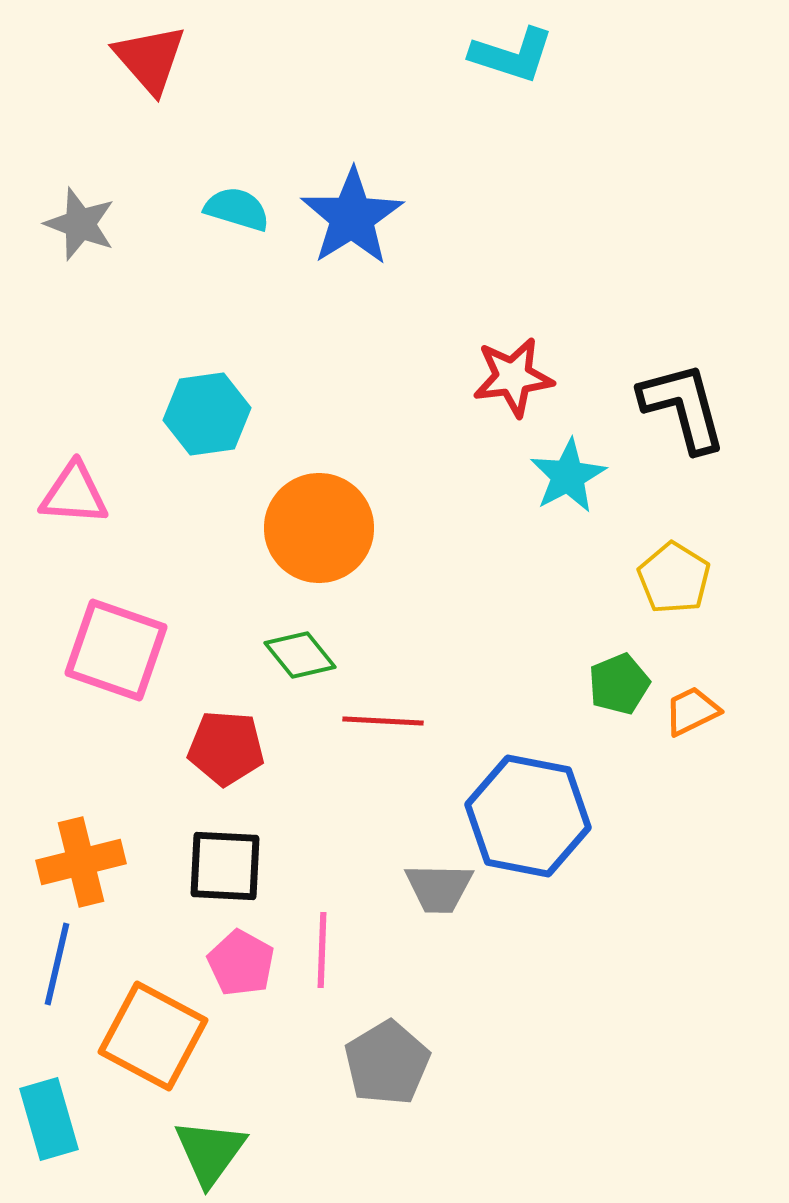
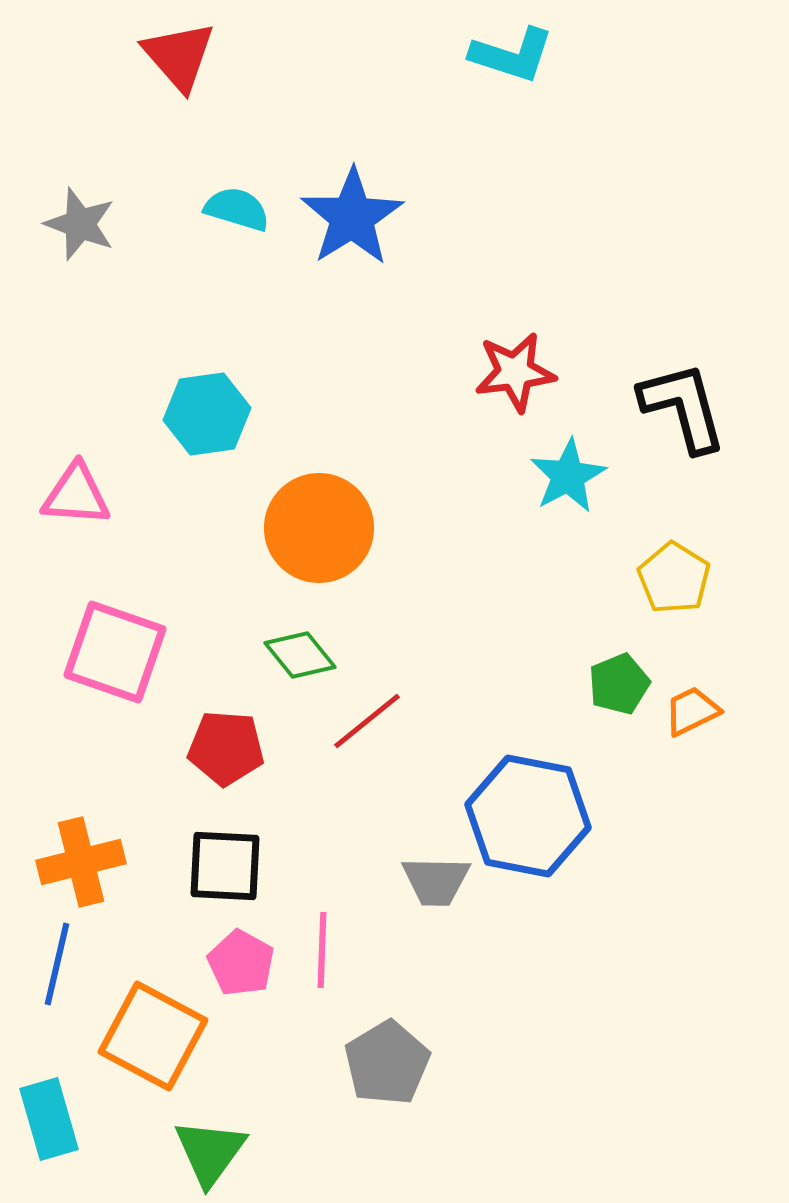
red triangle: moved 29 px right, 3 px up
red star: moved 2 px right, 5 px up
pink triangle: moved 2 px right, 1 px down
pink square: moved 1 px left, 2 px down
red line: moved 16 px left; rotated 42 degrees counterclockwise
gray trapezoid: moved 3 px left, 7 px up
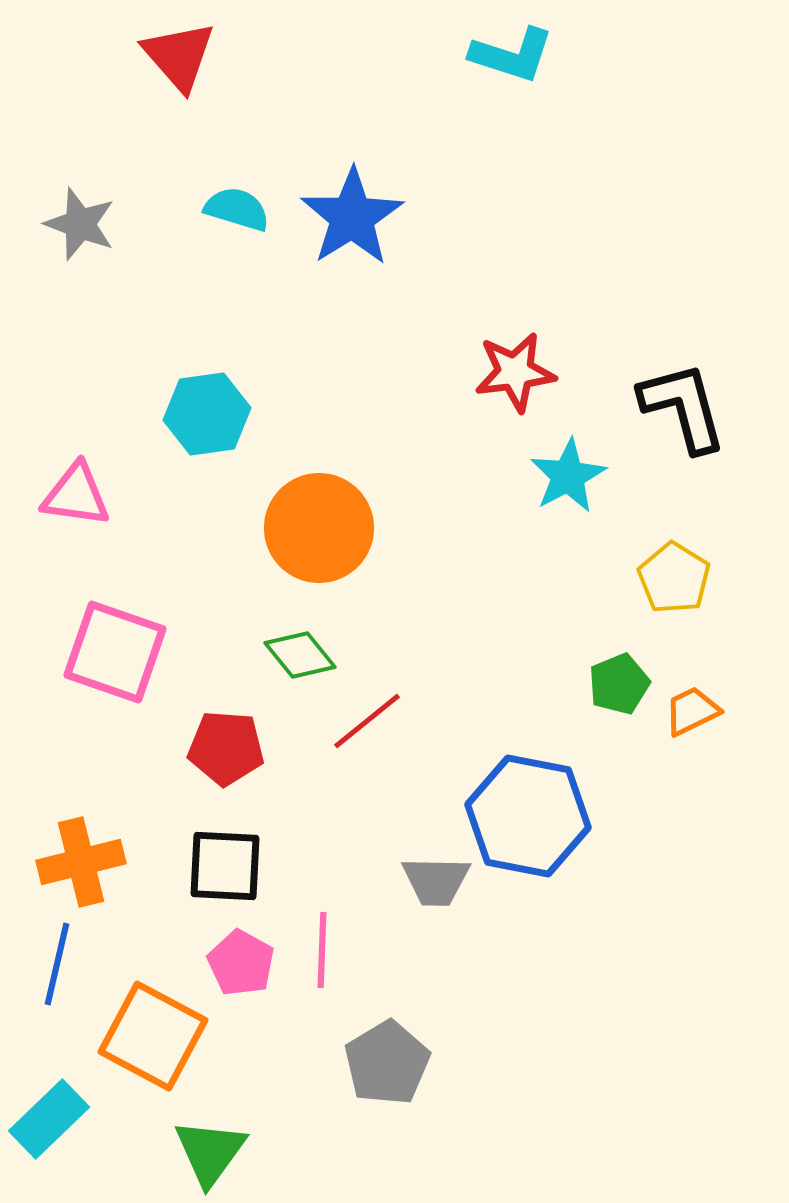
pink triangle: rotated 4 degrees clockwise
cyan rectangle: rotated 62 degrees clockwise
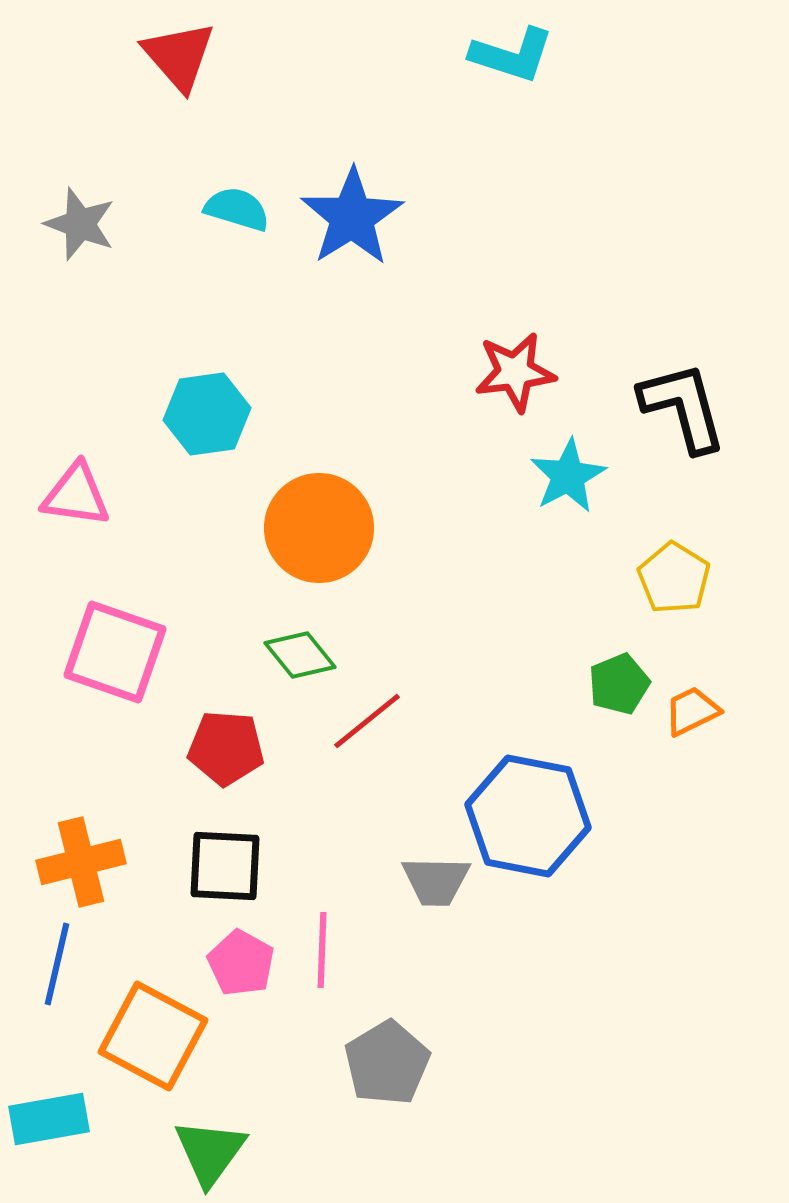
cyan rectangle: rotated 34 degrees clockwise
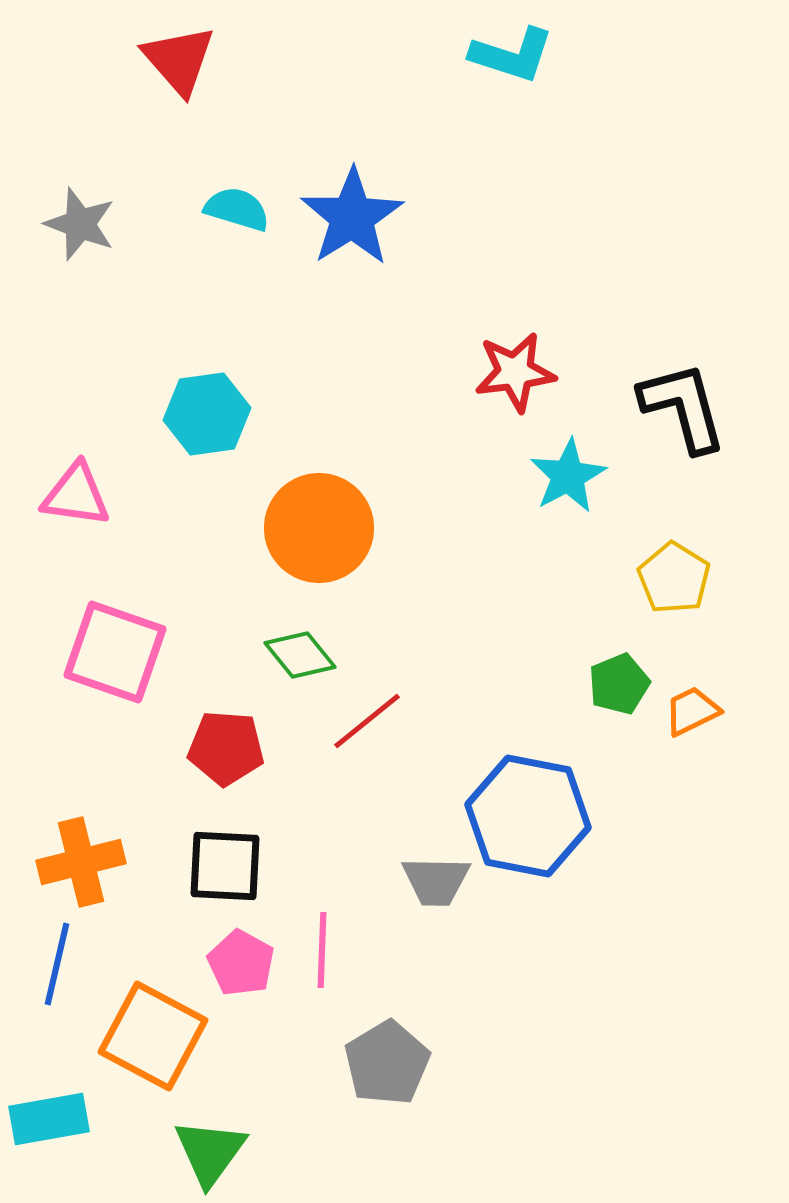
red triangle: moved 4 px down
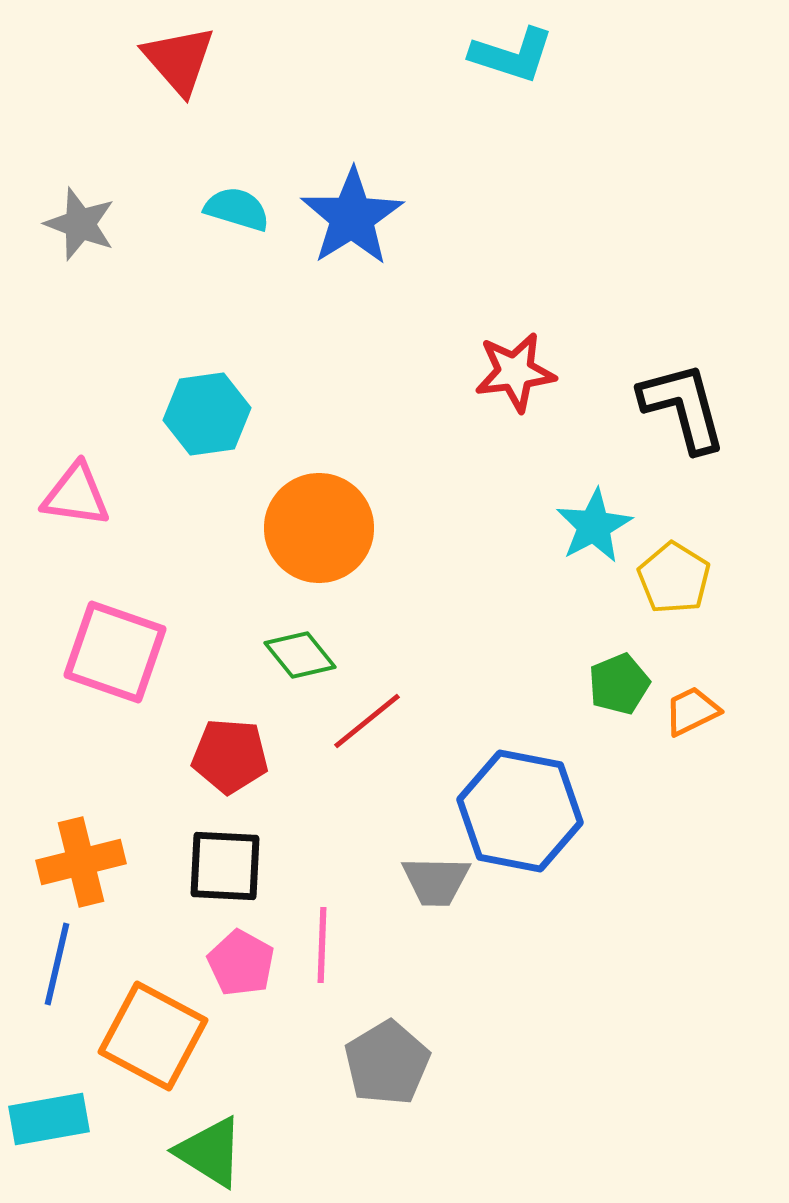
cyan star: moved 26 px right, 50 px down
red pentagon: moved 4 px right, 8 px down
blue hexagon: moved 8 px left, 5 px up
pink line: moved 5 px up
green triangle: rotated 34 degrees counterclockwise
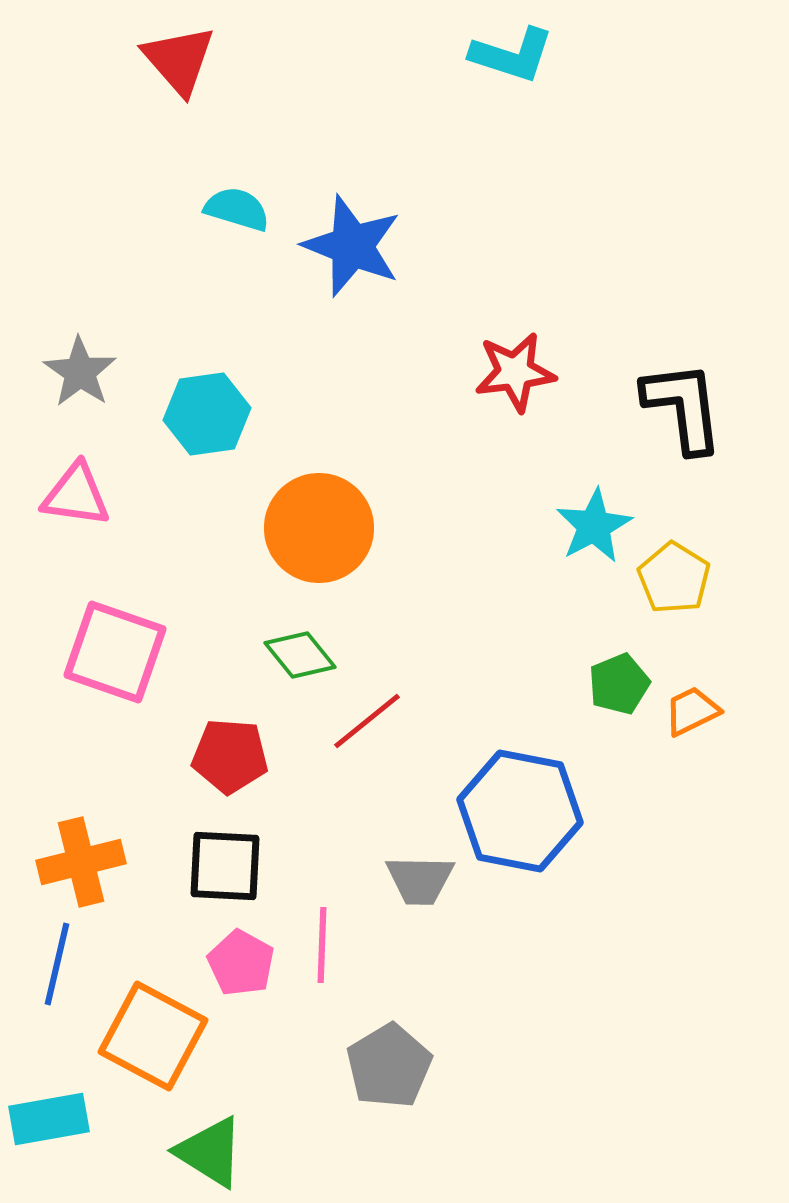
blue star: moved 29 px down; rotated 18 degrees counterclockwise
gray star: moved 148 px down; rotated 14 degrees clockwise
black L-shape: rotated 8 degrees clockwise
gray trapezoid: moved 16 px left, 1 px up
gray pentagon: moved 2 px right, 3 px down
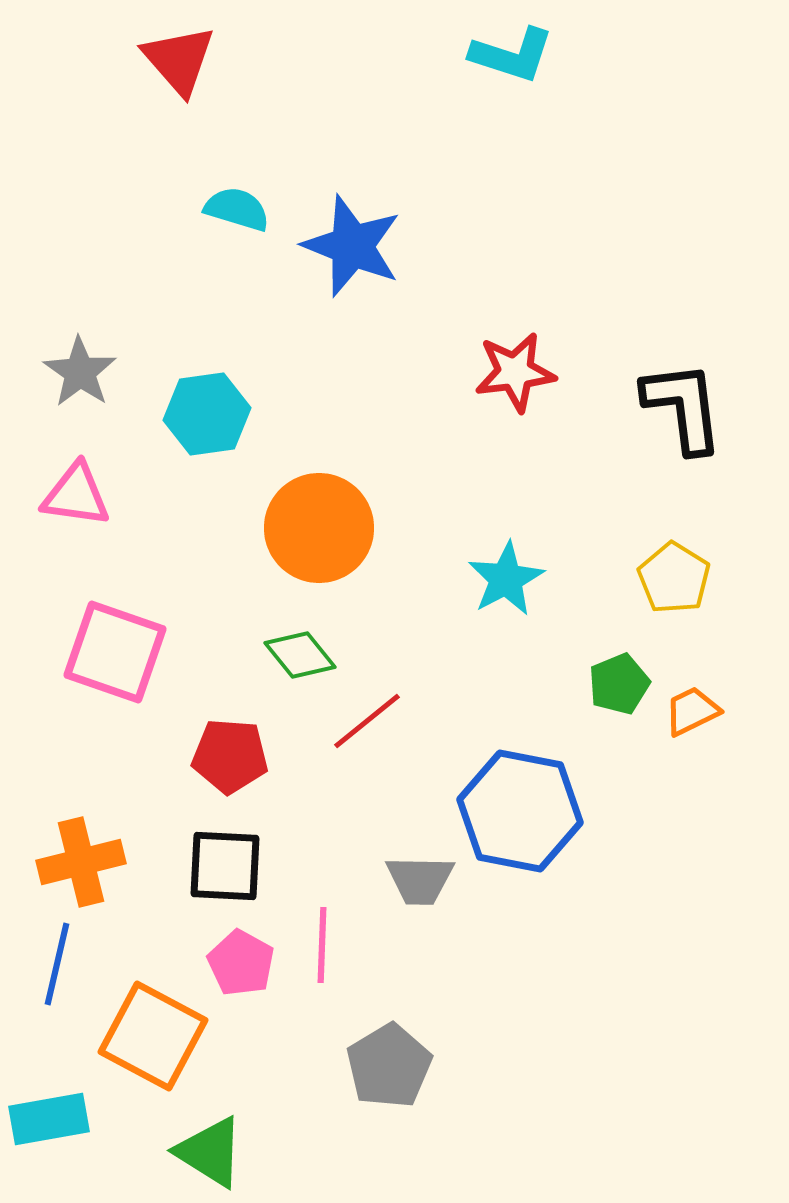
cyan star: moved 88 px left, 53 px down
